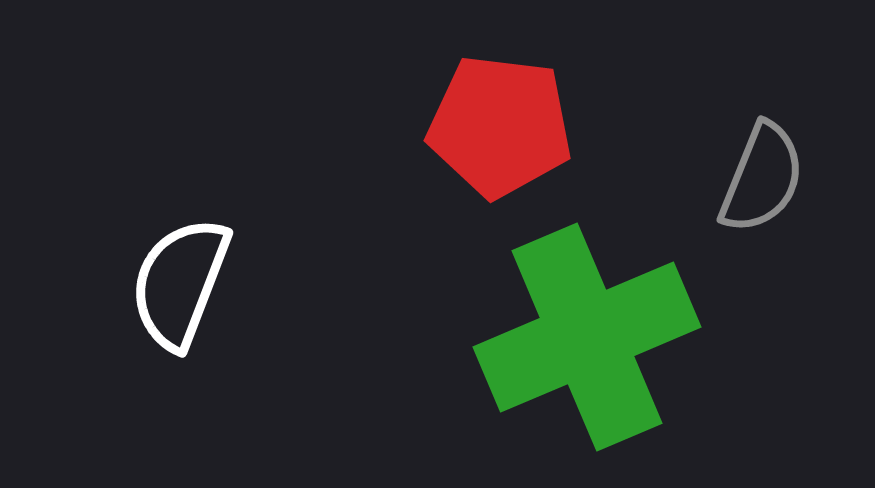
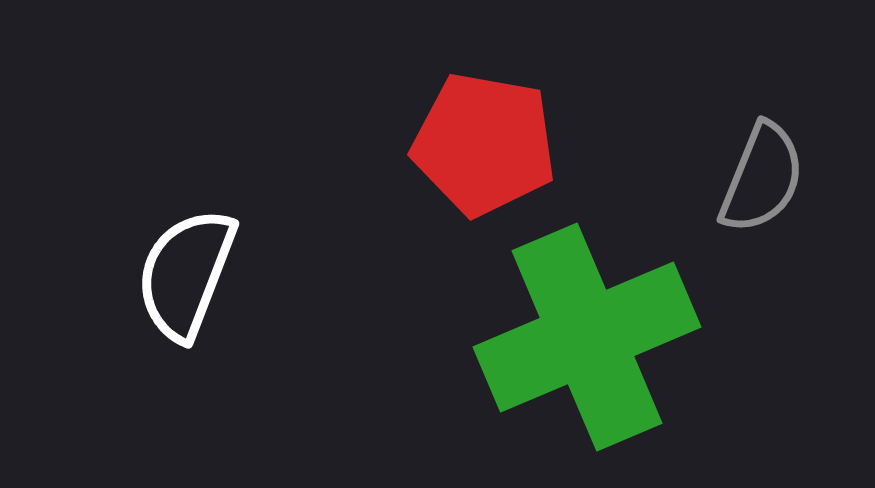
red pentagon: moved 16 px left, 18 px down; rotated 3 degrees clockwise
white semicircle: moved 6 px right, 9 px up
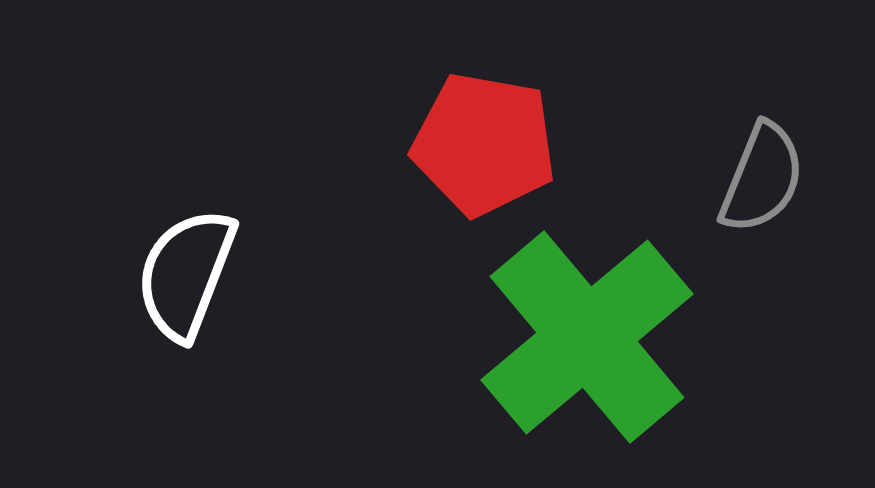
green cross: rotated 17 degrees counterclockwise
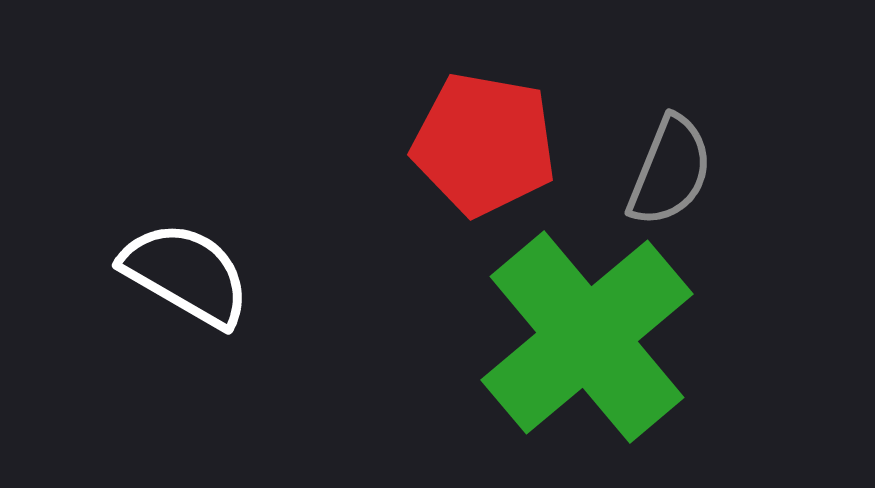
gray semicircle: moved 92 px left, 7 px up
white semicircle: rotated 99 degrees clockwise
